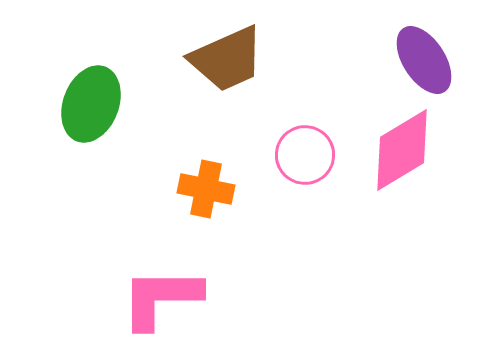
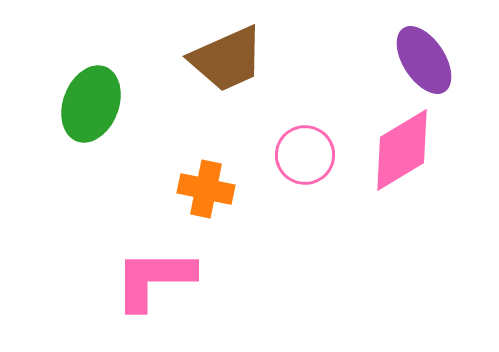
pink L-shape: moved 7 px left, 19 px up
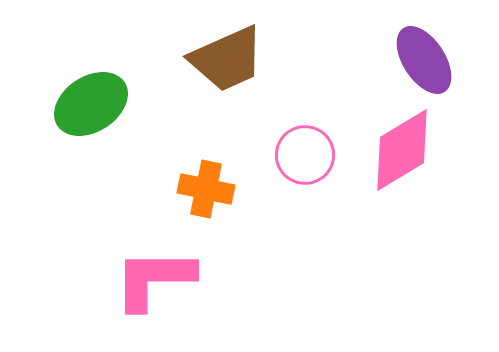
green ellipse: rotated 36 degrees clockwise
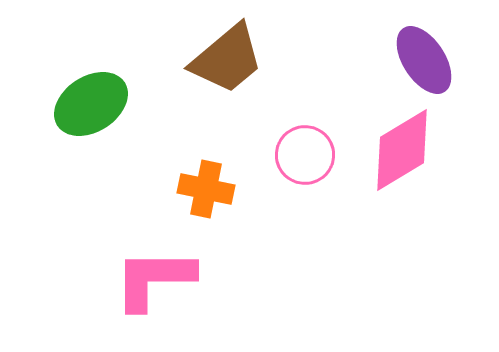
brown trapezoid: rotated 16 degrees counterclockwise
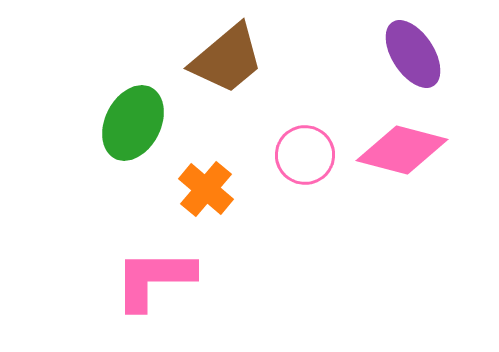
purple ellipse: moved 11 px left, 6 px up
green ellipse: moved 42 px right, 19 px down; rotated 30 degrees counterclockwise
pink diamond: rotated 46 degrees clockwise
orange cross: rotated 28 degrees clockwise
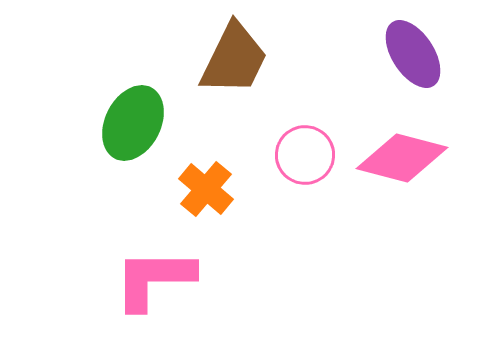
brown trapezoid: moved 7 px right; rotated 24 degrees counterclockwise
pink diamond: moved 8 px down
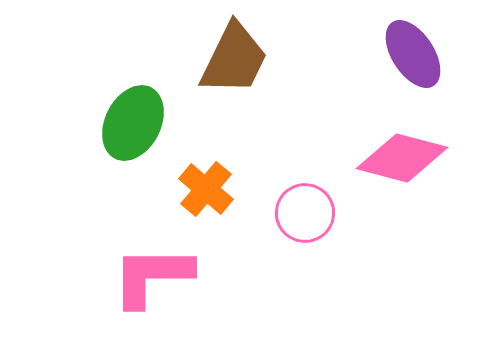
pink circle: moved 58 px down
pink L-shape: moved 2 px left, 3 px up
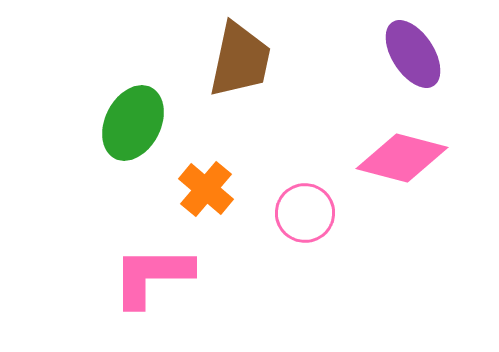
brown trapezoid: moved 6 px right, 1 px down; rotated 14 degrees counterclockwise
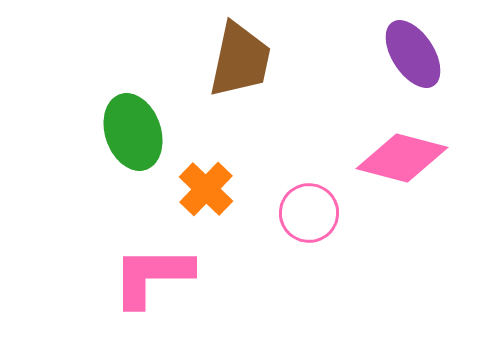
green ellipse: moved 9 px down; rotated 46 degrees counterclockwise
orange cross: rotated 4 degrees clockwise
pink circle: moved 4 px right
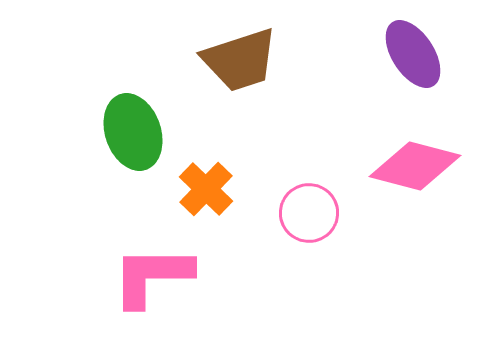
brown trapezoid: rotated 60 degrees clockwise
pink diamond: moved 13 px right, 8 px down
